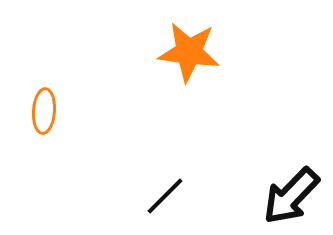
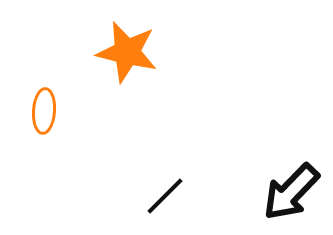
orange star: moved 62 px left; rotated 6 degrees clockwise
black arrow: moved 4 px up
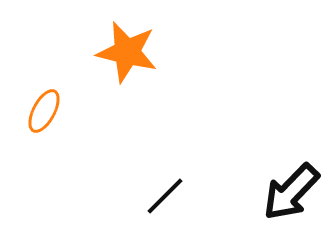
orange ellipse: rotated 24 degrees clockwise
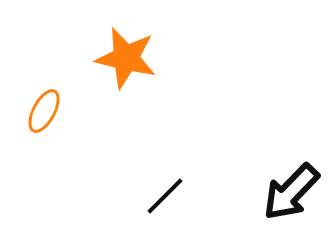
orange star: moved 1 px left, 6 px down
